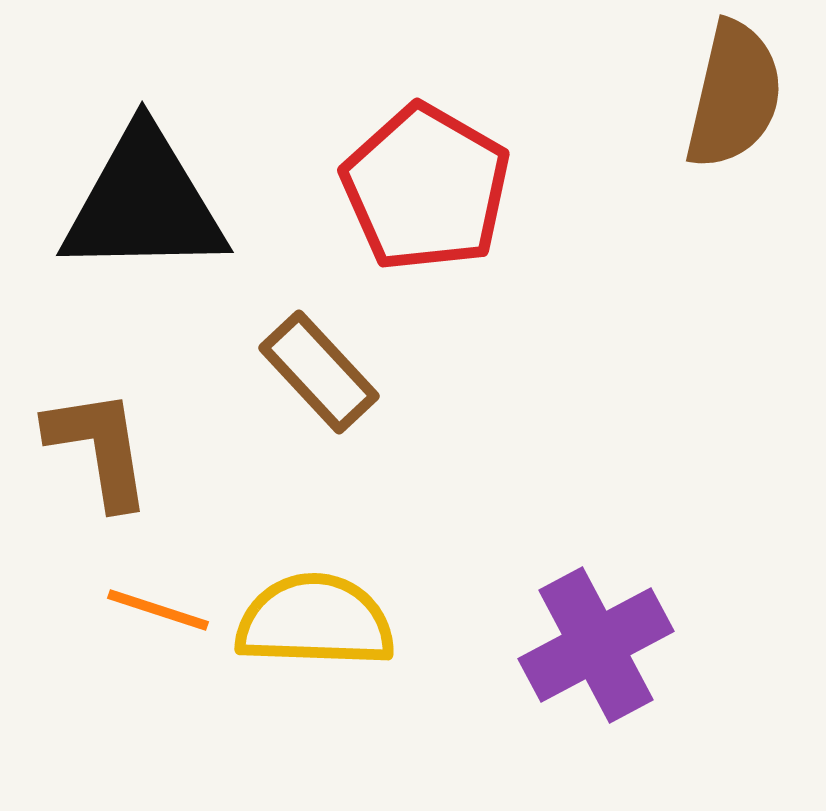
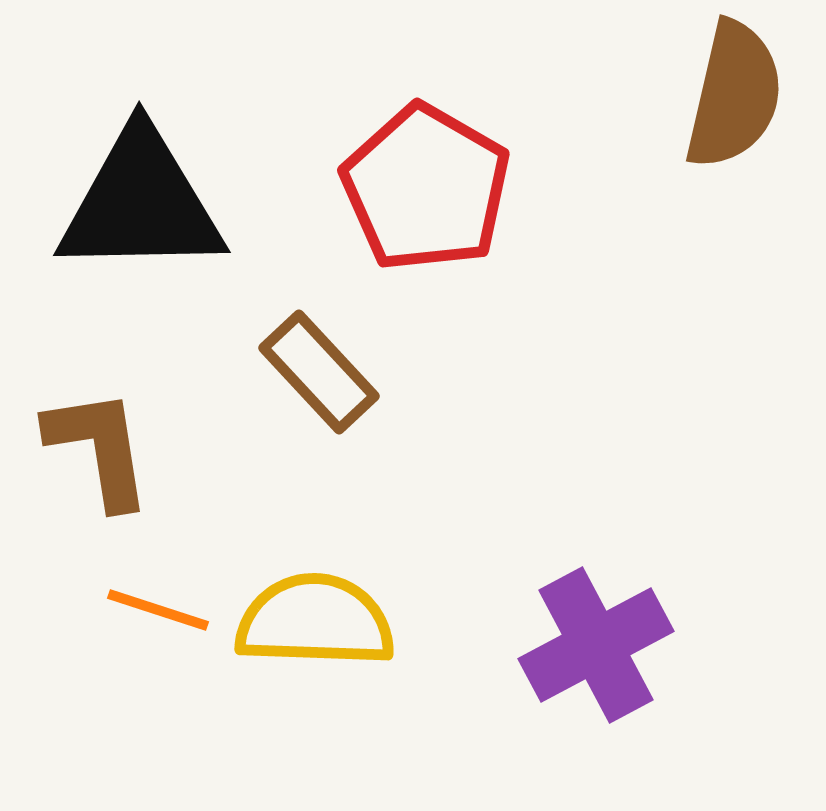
black triangle: moved 3 px left
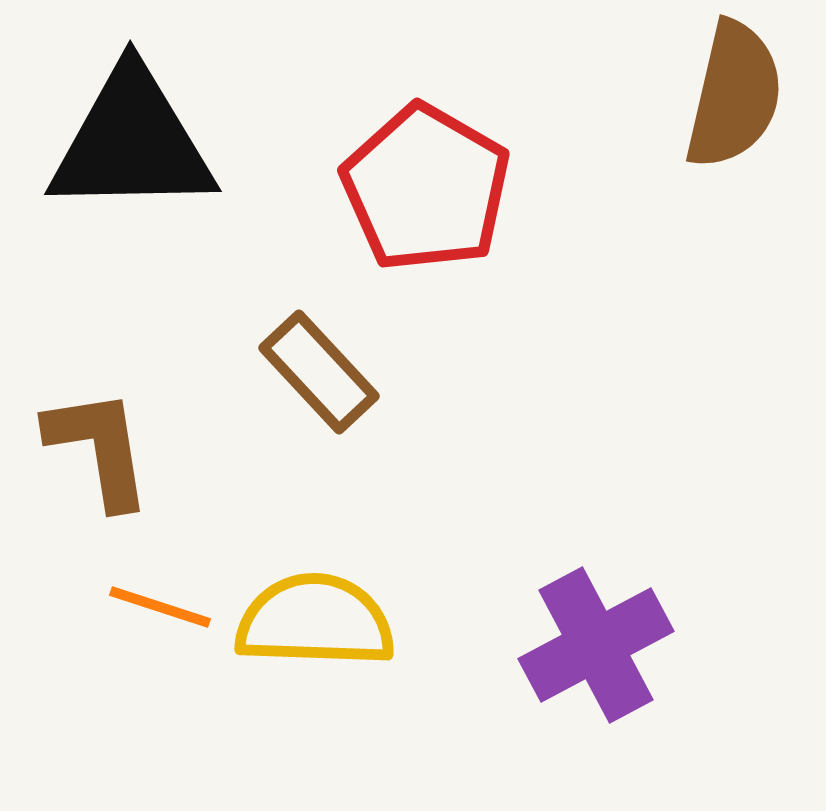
black triangle: moved 9 px left, 61 px up
orange line: moved 2 px right, 3 px up
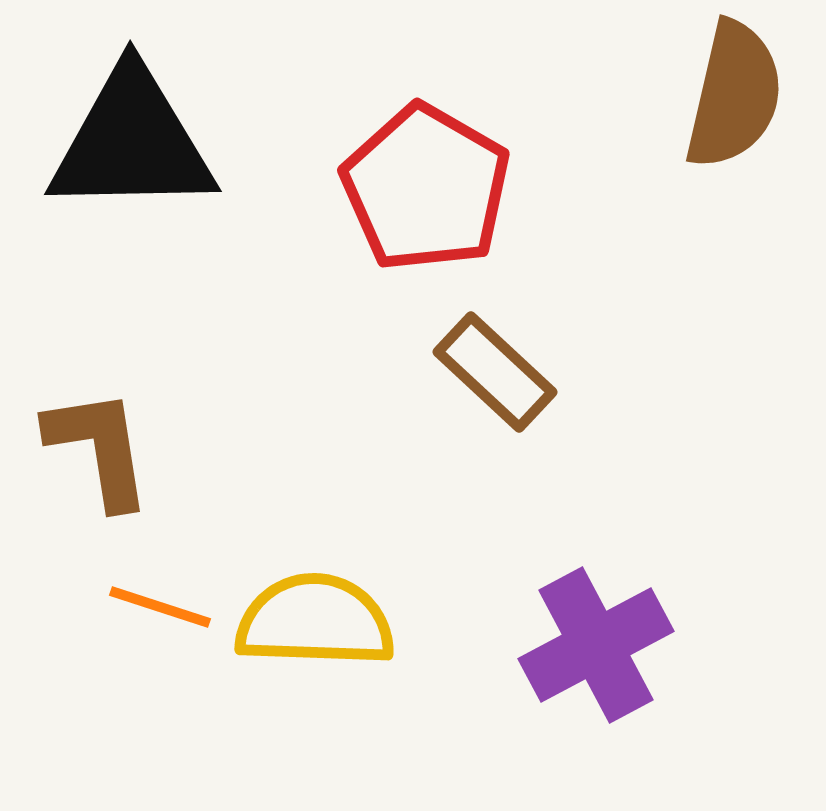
brown rectangle: moved 176 px right; rotated 4 degrees counterclockwise
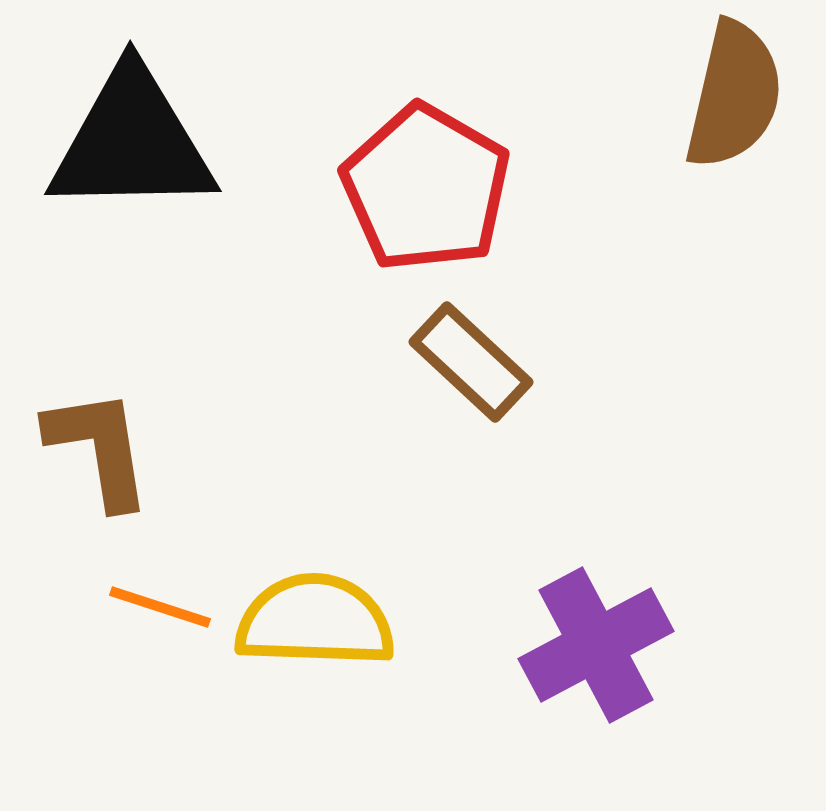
brown rectangle: moved 24 px left, 10 px up
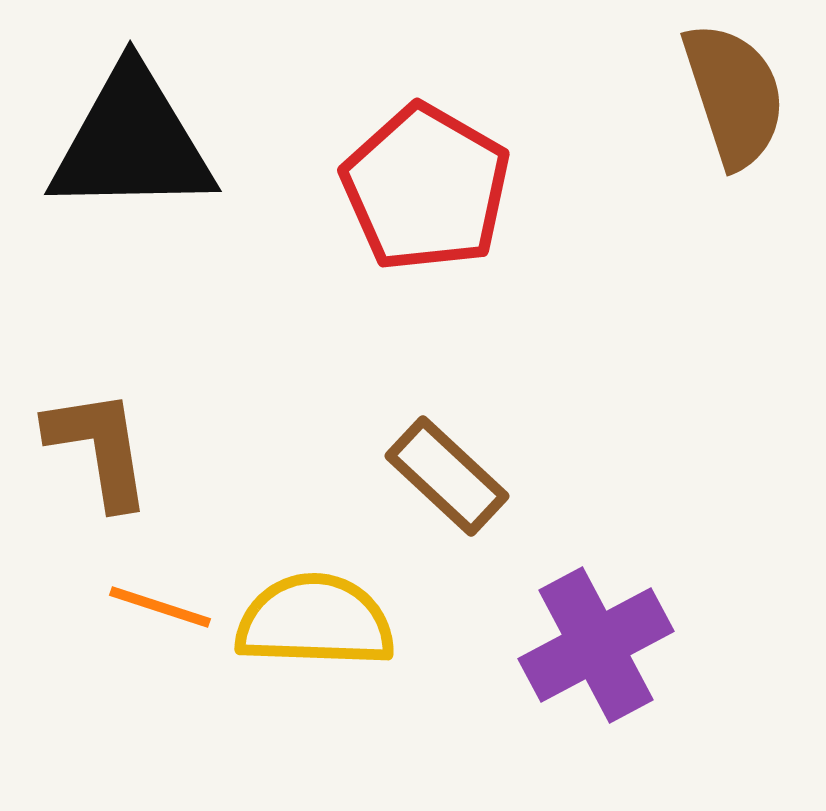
brown semicircle: rotated 31 degrees counterclockwise
brown rectangle: moved 24 px left, 114 px down
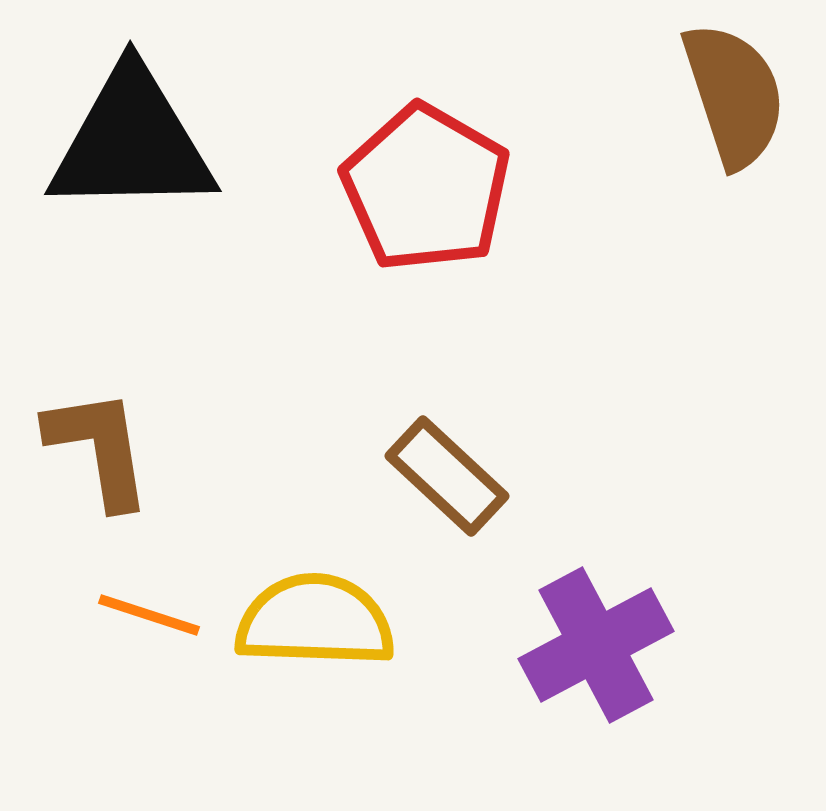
orange line: moved 11 px left, 8 px down
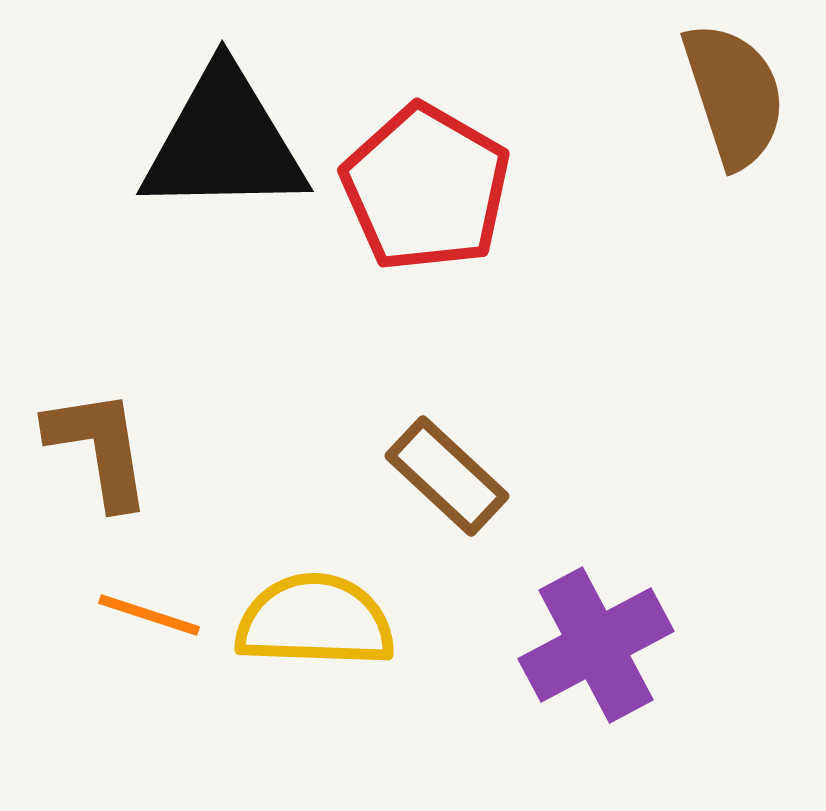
black triangle: moved 92 px right
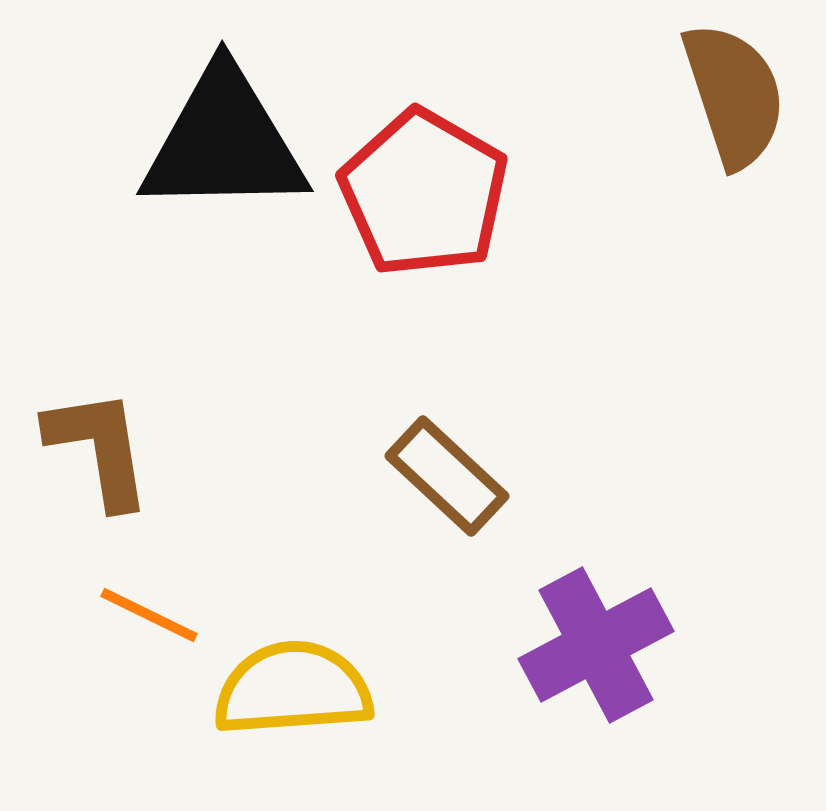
red pentagon: moved 2 px left, 5 px down
orange line: rotated 8 degrees clockwise
yellow semicircle: moved 22 px left, 68 px down; rotated 6 degrees counterclockwise
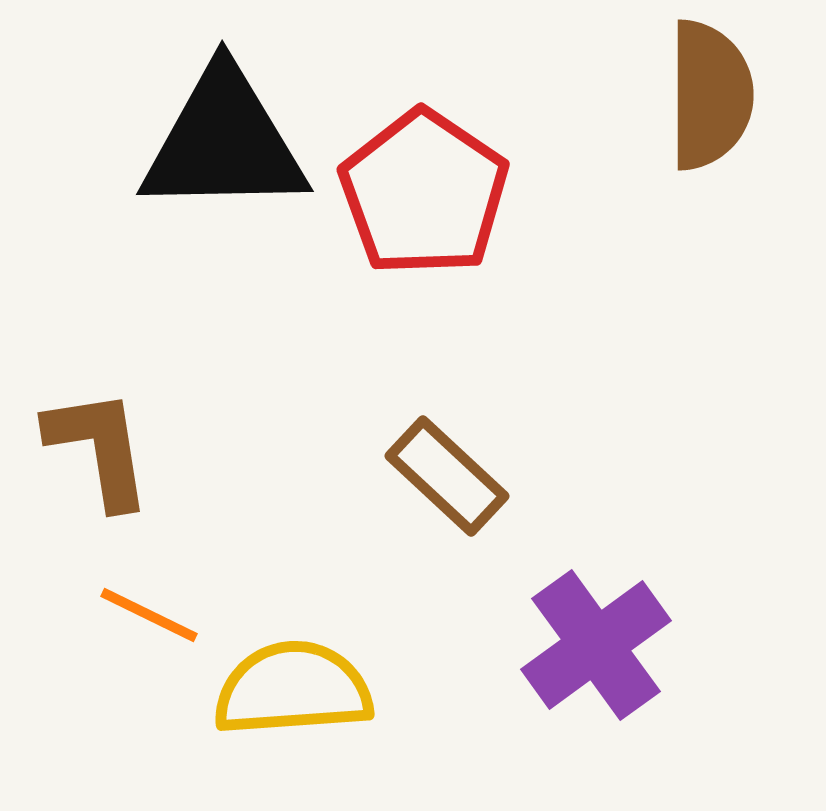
brown semicircle: moved 24 px left; rotated 18 degrees clockwise
red pentagon: rotated 4 degrees clockwise
purple cross: rotated 8 degrees counterclockwise
